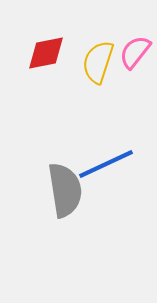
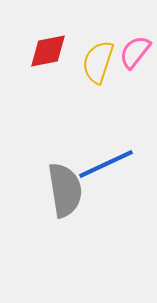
red diamond: moved 2 px right, 2 px up
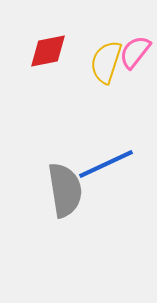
yellow semicircle: moved 8 px right
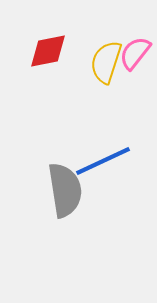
pink semicircle: moved 1 px down
blue line: moved 3 px left, 3 px up
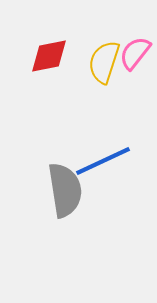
red diamond: moved 1 px right, 5 px down
yellow semicircle: moved 2 px left
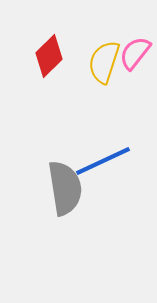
red diamond: rotated 33 degrees counterclockwise
gray semicircle: moved 2 px up
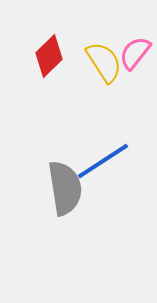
yellow semicircle: rotated 129 degrees clockwise
blue line: rotated 8 degrees counterclockwise
